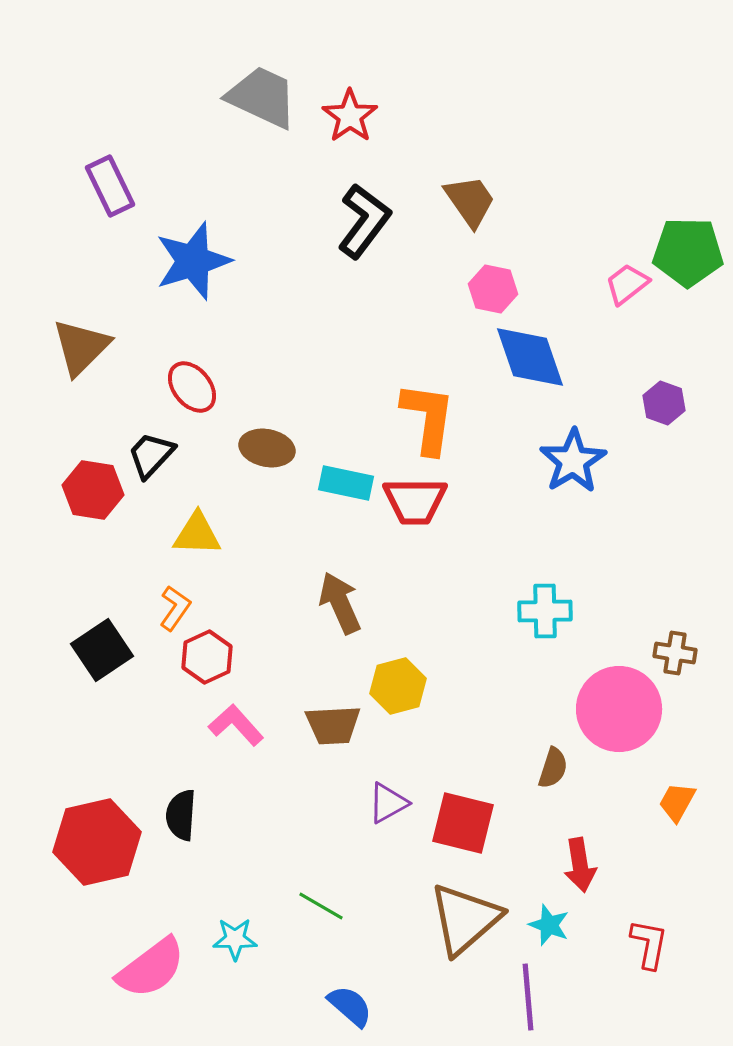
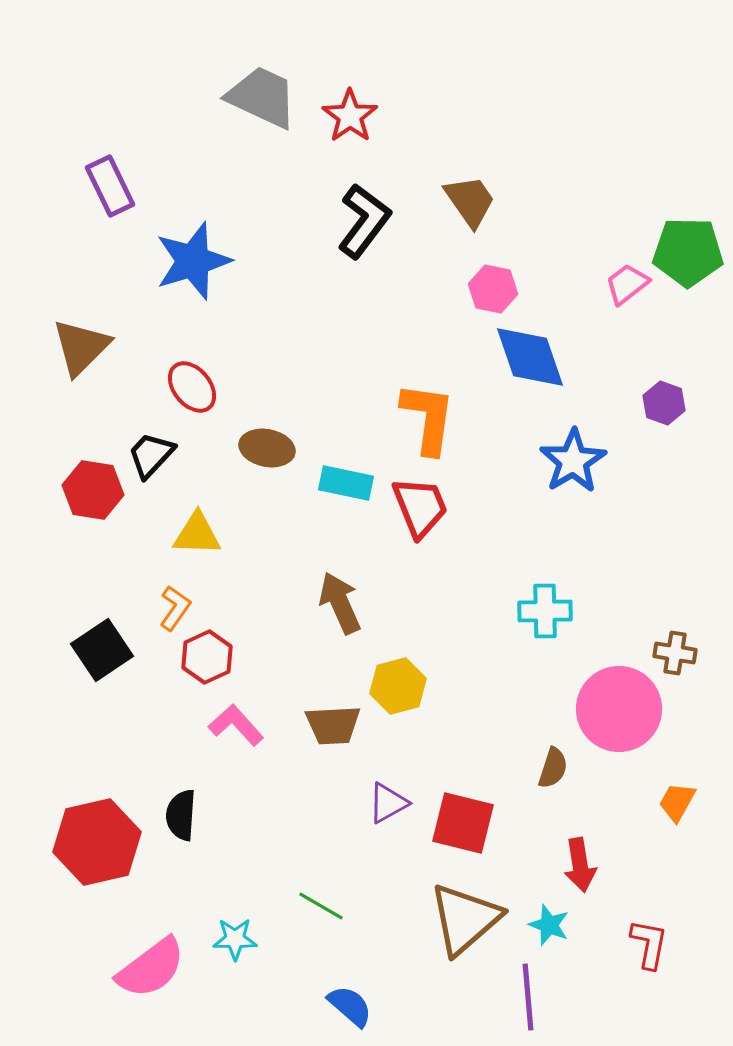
red trapezoid at (415, 501): moved 5 px right, 6 px down; rotated 112 degrees counterclockwise
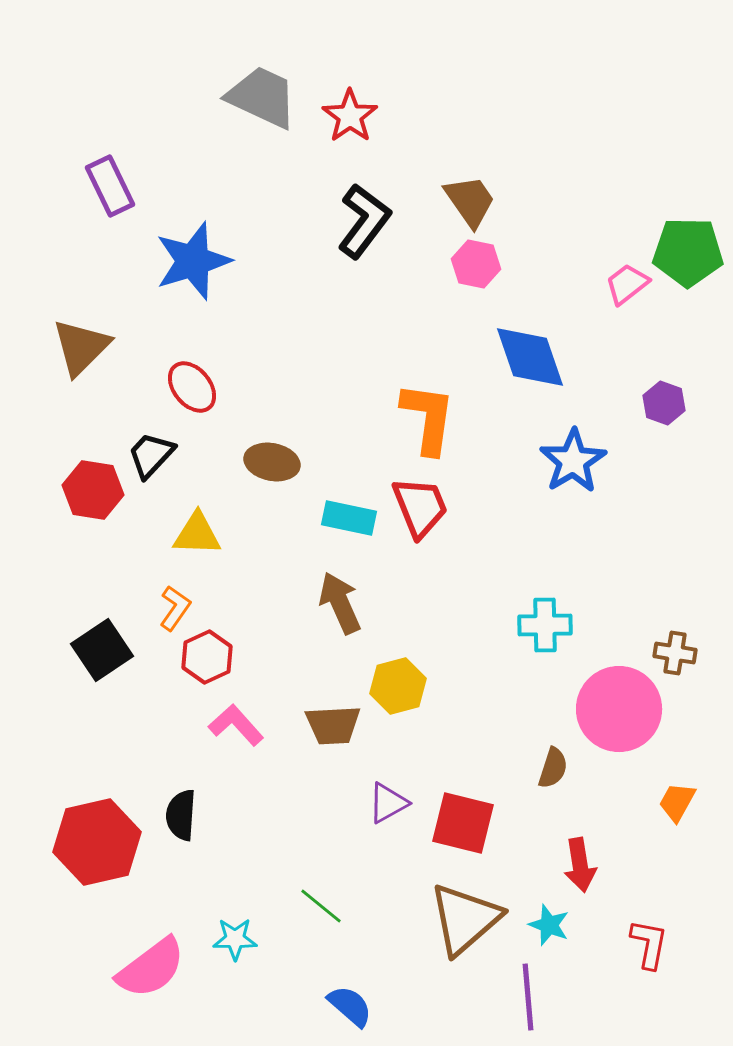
pink hexagon at (493, 289): moved 17 px left, 25 px up
brown ellipse at (267, 448): moved 5 px right, 14 px down
cyan rectangle at (346, 483): moved 3 px right, 35 px down
cyan cross at (545, 611): moved 14 px down
green line at (321, 906): rotated 9 degrees clockwise
